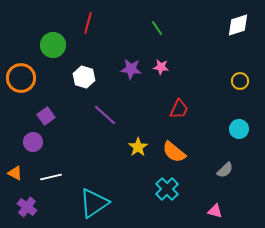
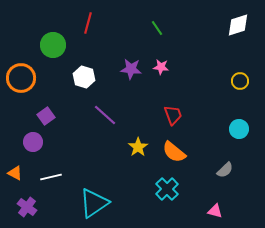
red trapezoid: moved 6 px left, 6 px down; rotated 45 degrees counterclockwise
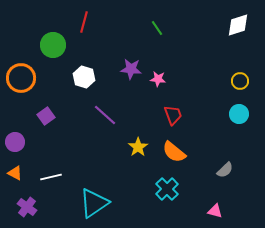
red line: moved 4 px left, 1 px up
pink star: moved 3 px left, 12 px down
cyan circle: moved 15 px up
purple circle: moved 18 px left
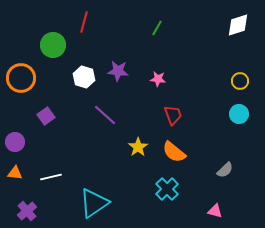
green line: rotated 63 degrees clockwise
purple star: moved 13 px left, 2 px down
orange triangle: rotated 21 degrees counterclockwise
purple cross: moved 4 px down; rotated 12 degrees clockwise
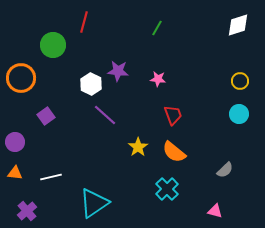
white hexagon: moved 7 px right, 7 px down; rotated 10 degrees clockwise
